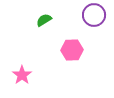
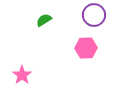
pink hexagon: moved 14 px right, 2 px up
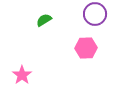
purple circle: moved 1 px right, 1 px up
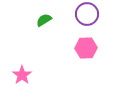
purple circle: moved 8 px left
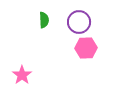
purple circle: moved 8 px left, 8 px down
green semicircle: rotated 119 degrees clockwise
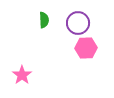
purple circle: moved 1 px left, 1 px down
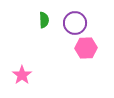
purple circle: moved 3 px left
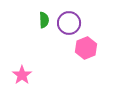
purple circle: moved 6 px left
pink hexagon: rotated 20 degrees counterclockwise
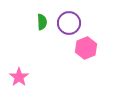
green semicircle: moved 2 px left, 2 px down
pink star: moved 3 px left, 2 px down
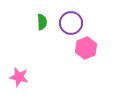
purple circle: moved 2 px right
pink star: rotated 24 degrees counterclockwise
